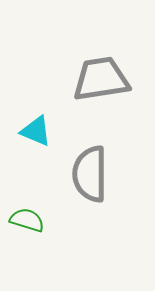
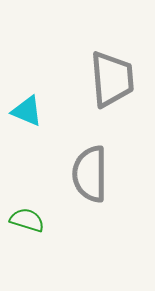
gray trapezoid: moved 11 px right; rotated 94 degrees clockwise
cyan triangle: moved 9 px left, 20 px up
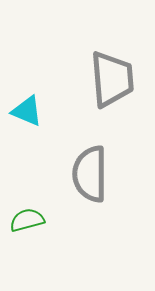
green semicircle: rotated 32 degrees counterclockwise
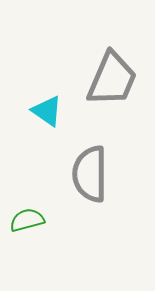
gray trapezoid: rotated 28 degrees clockwise
cyan triangle: moved 20 px right; rotated 12 degrees clockwise
